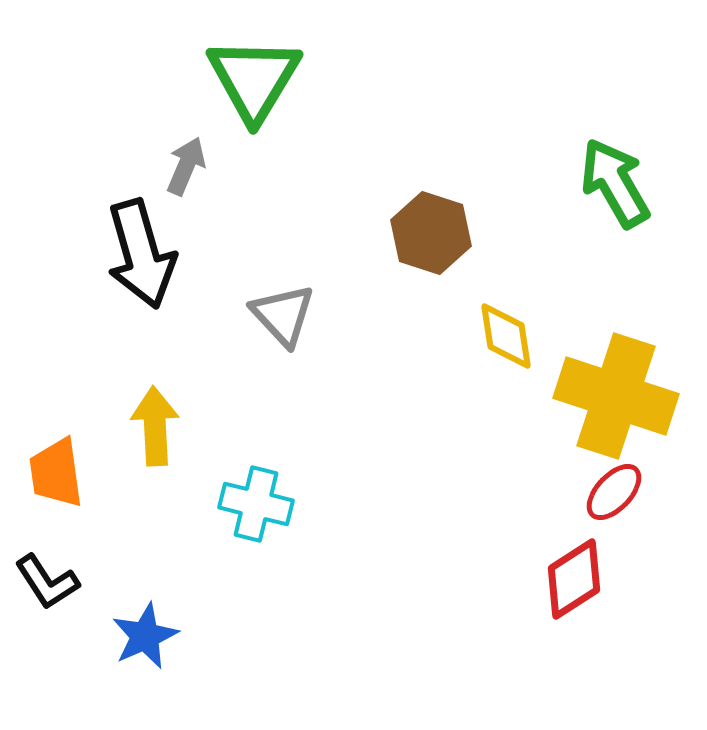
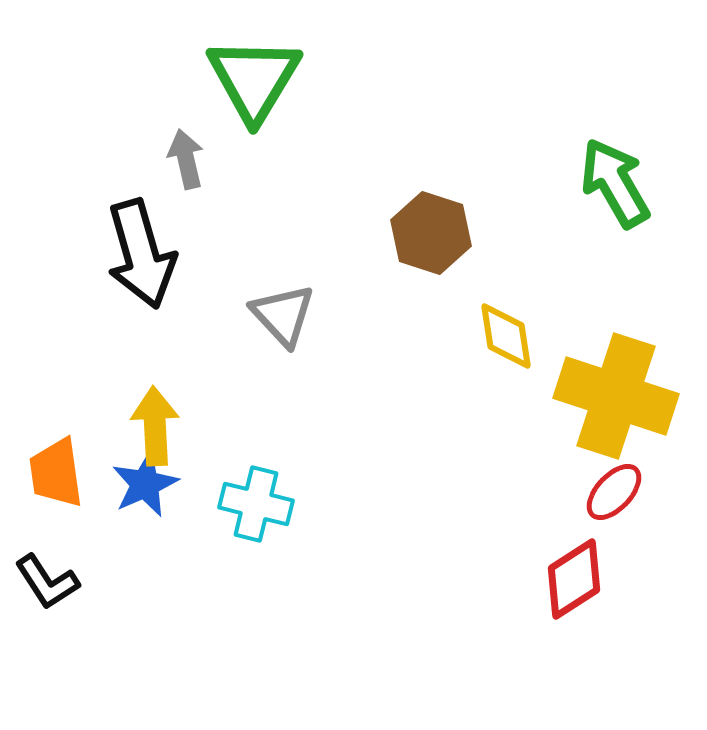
gray arrow: moved 7 px up; rotated 36 degrees counterclockwise
blue star: moved 152 px up
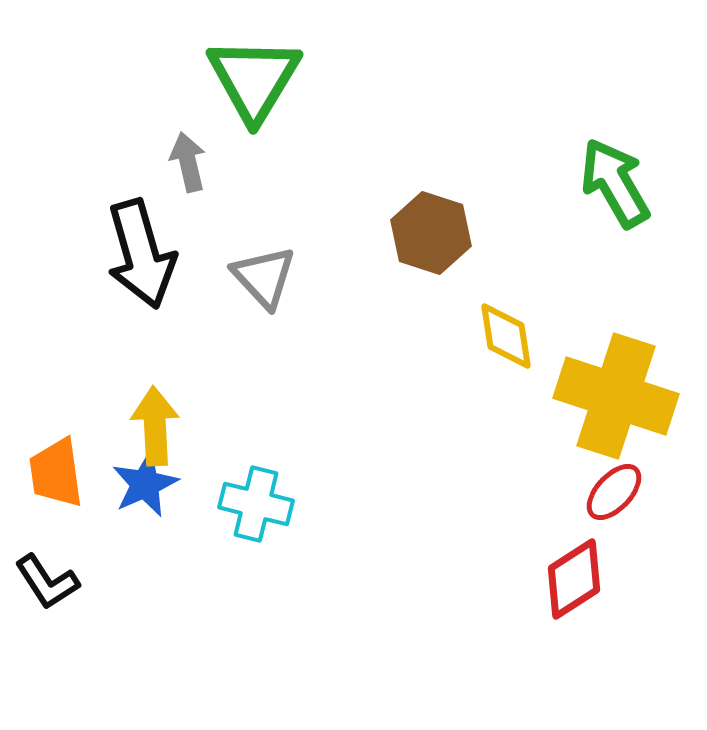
gray arrow: moved 2 px right, 3 px down
gray triangle: moved 19 px left, 38 px up
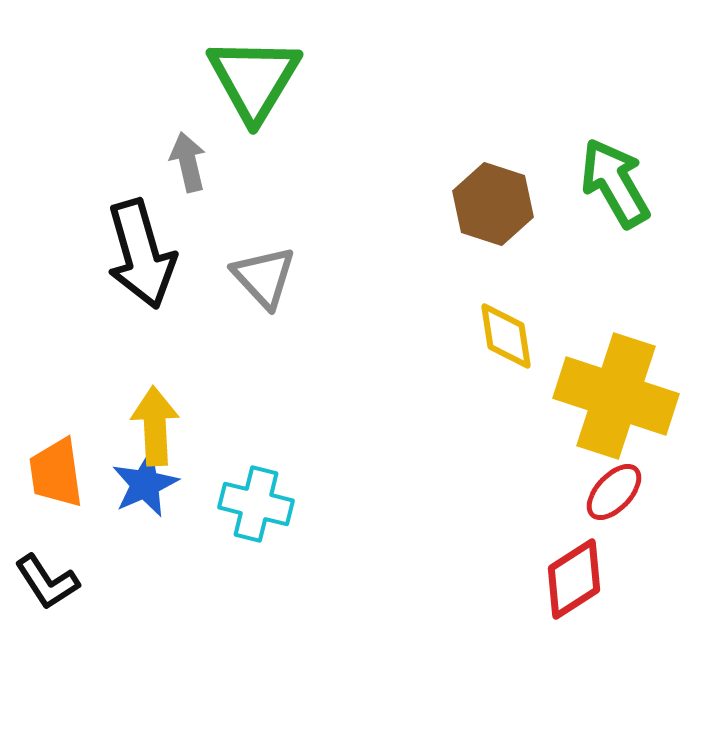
brown hexagon: moved 62 px right, 29 px up
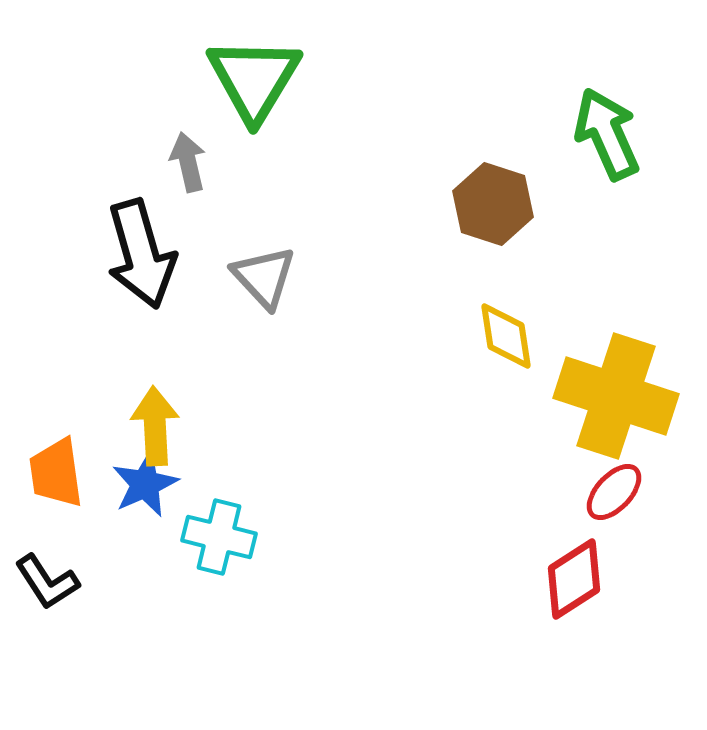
green arrow: moved 8 px left, 49 px up; rotated 6 degrees clockwise
cyan cross: moved 37 px left, 33 px down
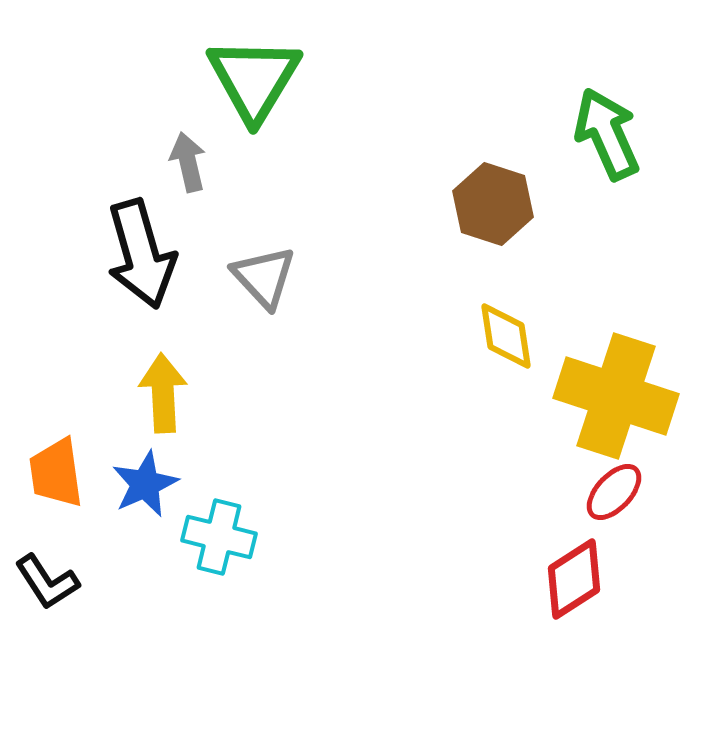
yellow arrow: moved 8 px right, 33 px up
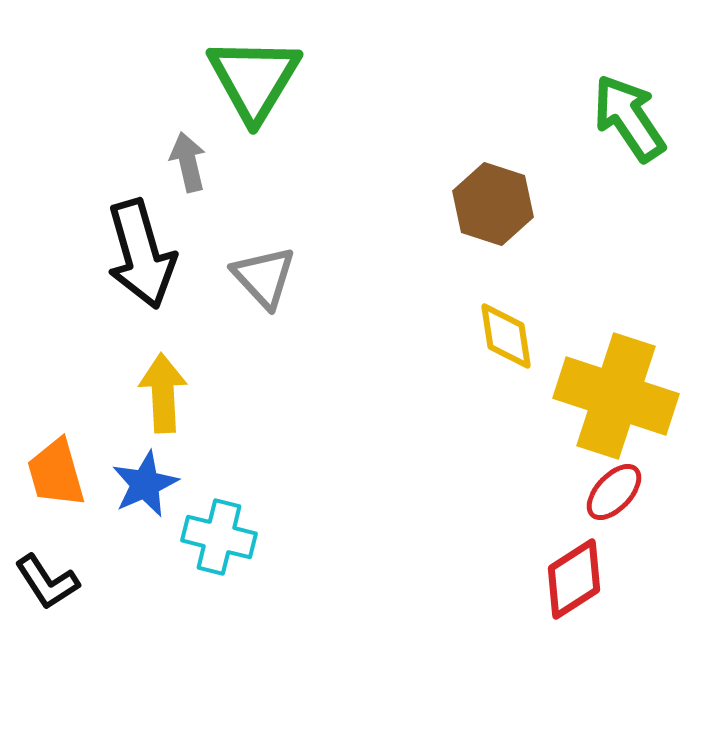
green arrow: moved 22 px right, 16 px up; rotated 10 degrees counterclockwise
orange trapezoid: rotated 8 degrees counterclockwise
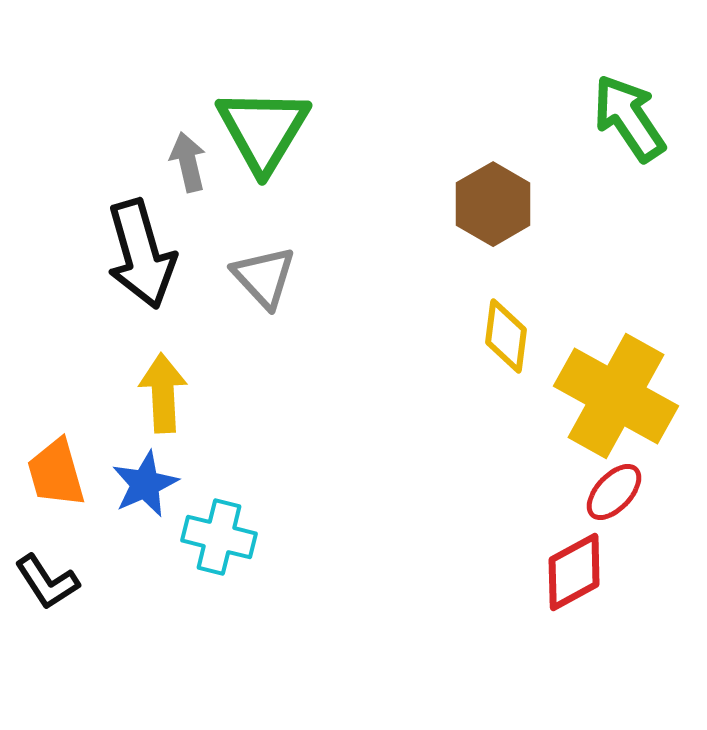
green triangle: moved 9 px right, 51 px down
brown hexagon: rotated 12 degrees clockwise
yellow diamond: rotated 16 degrees clockwise
yellow cross: rotated 11 degrees clockwise
red diamond: moved 7 px up; rotated 4 degrees clockwise
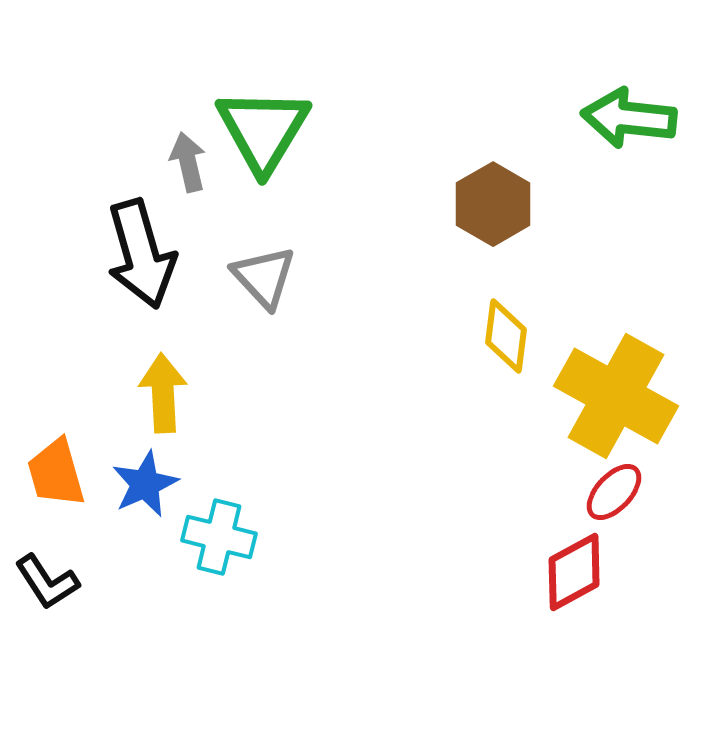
green arrow: rotated 50 degrees counterclockwise
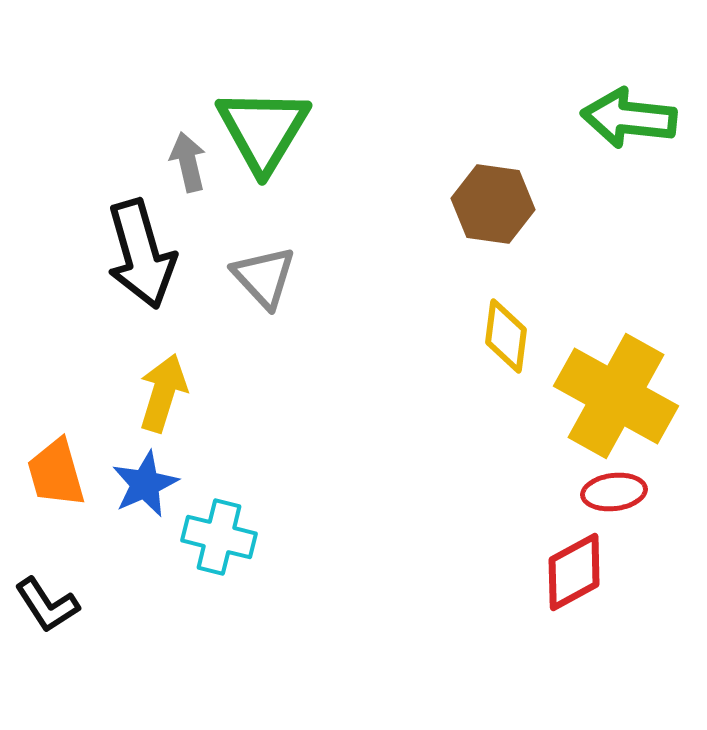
brown hexagon: rotated 22 degrees counterclockwise
yellow arrow: rotated 20 degrees clockwise
red ellipse: rotated 40 degrees clockwise
black L-shape: moved 23 px down
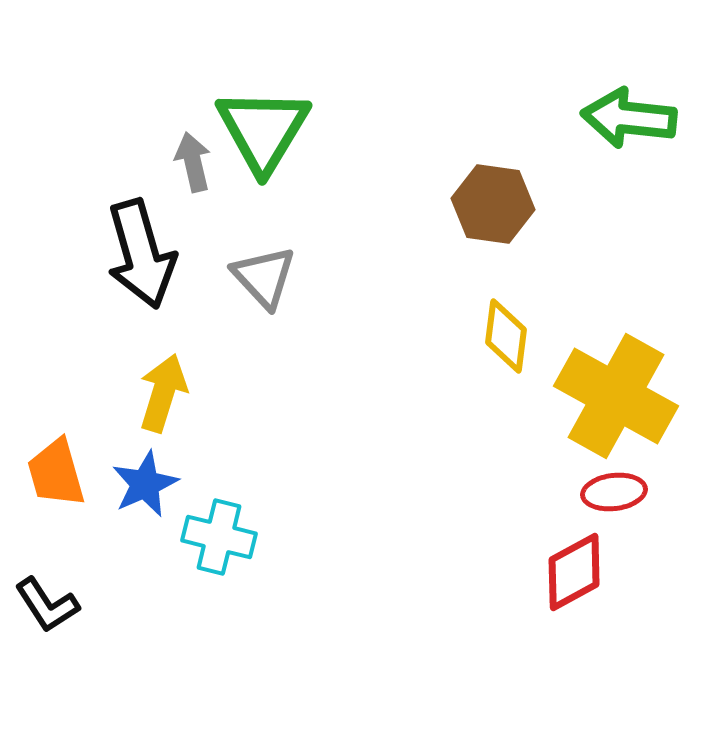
gray arrow: moved 5 px right
